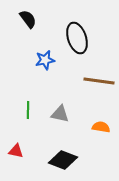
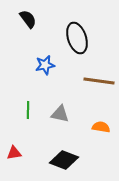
blue star: moved 5 px down
red triangle: moved 2 px left, 2 px down; rotated 21 degrees counterclockwise
black diamond: moved 1 px right
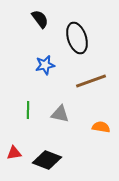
black semicircle: moved 12 px right
brown line: moved 8 px left; rotated 28 degrees counterclockwise
black diamond: moved 17 px left
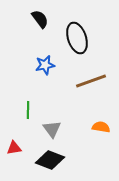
gray triangle: moved 8 px left, 15 px down; rotated 42 degrees clockwise
red triangle: moved 5 px up
black diamond: moved 3 px right
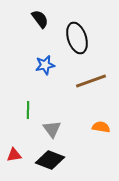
red triangle: moved 7 px down
